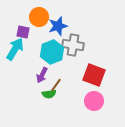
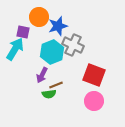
gray cross: rotated 15 degrees clockwise
brown line: rotated 32 degrees clockwise
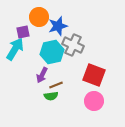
purple square: rotated 24 degrees counterclockwise
cyan hexagon: rotated 10 degrees clockwise
green semicircle: moved 2 px right, 2 px down
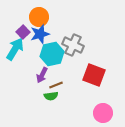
blue star: moved 18 px left, 8 px down
purple square: rotated 32 degrees counterclockwise
cyan hexagon: moved 2 px down
pink circle: moved 9 px right, 12 px down
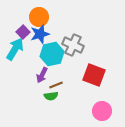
pink circle: moved 1 px left, 2 px up
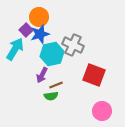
purple square: moved 3 px right, 2 px up
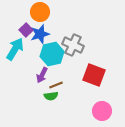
orange circle: moved 1 px right, 5 px up
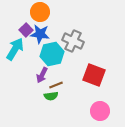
blue star: rotated 24 degrees clockwise
gray cross: moved 4 px up
pink circle: moved 2 px left
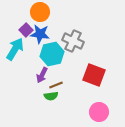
pink circle: moved 1 px left, 1 px down
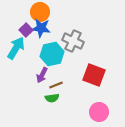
blue star: moved 1 px right, 6 px up
cyan arrow: moved 1 px right, 1 px up
green semicircle: moved 1 px right, 2 px down
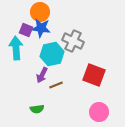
purple square: rotated 24 degrees counterclockwise
cyan arrow: rotated 35 degrees counterclockwise
green semicircle: moved 15 px left, 11 px down
